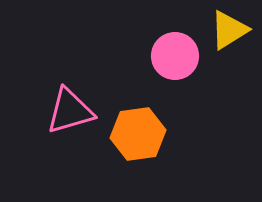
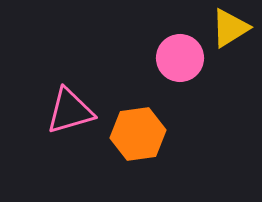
yellow triangle: moved 1 px right, 2 px up
pink circle: moved 5 px right, 2 px down
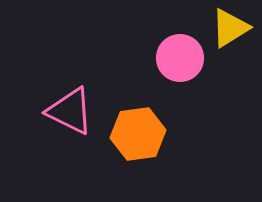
pink triangle: rotated 42 degrees clockwise
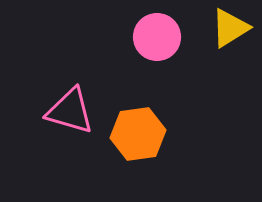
pink circle: moved 23 px left, 21 px up
pink triangle: rotated 10 degrees counterclockwise
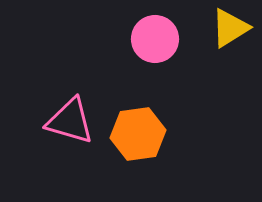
pink circle: moved 2 px left, 2 px down
pink triangle: moved 10 px down
